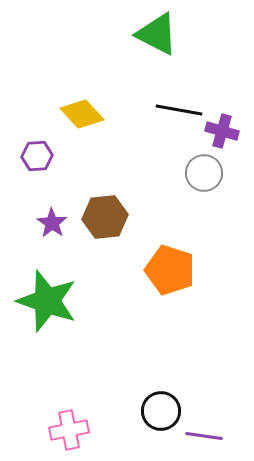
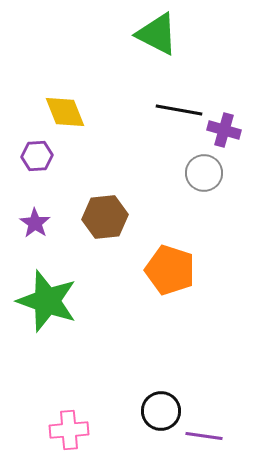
yellow diamond: moved 17 px left, 2 px up; rotated 21 degrees clockwise
purple cross: moved 2 px right, 1 px up
purple star: moved 17 px left
pink cross: rotated 6 degrees clockwise
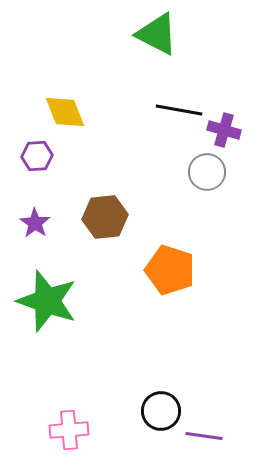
gray circle: moved 3 px right, 1 px up
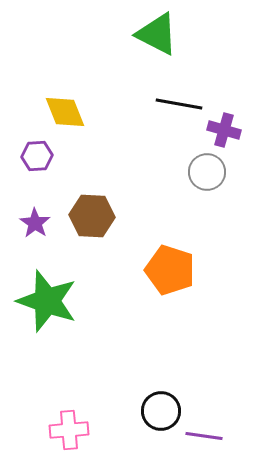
black line: moved 6 px up
brown hexagon: moved 13 px left, 1 px up; rotated 9 degrees clockwise
